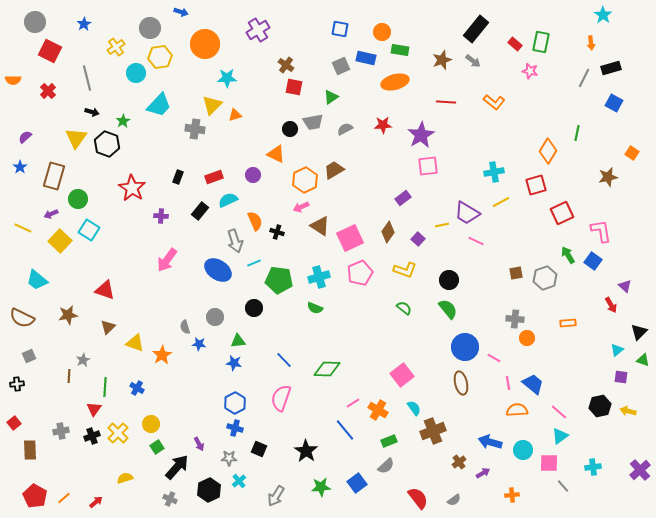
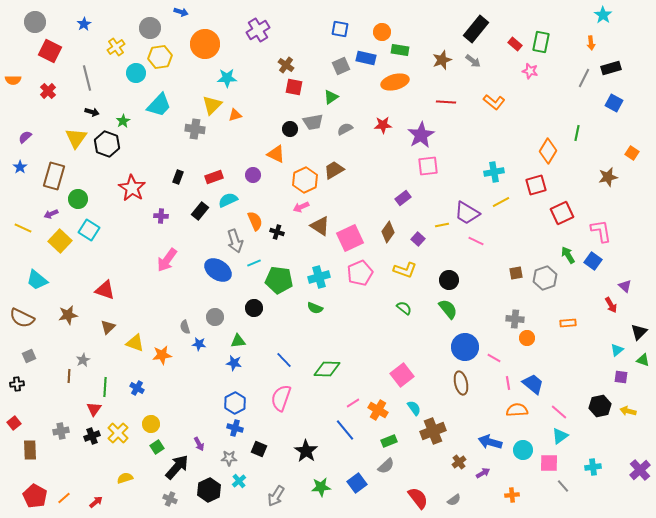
orange star at (162, 355): rotated 24 degrees clockwise
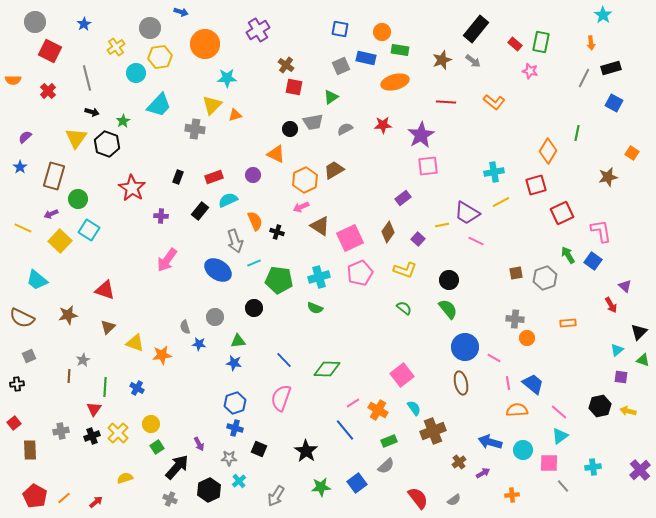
blue hexagon at (235, 403): rotated 10 degrees clockwise
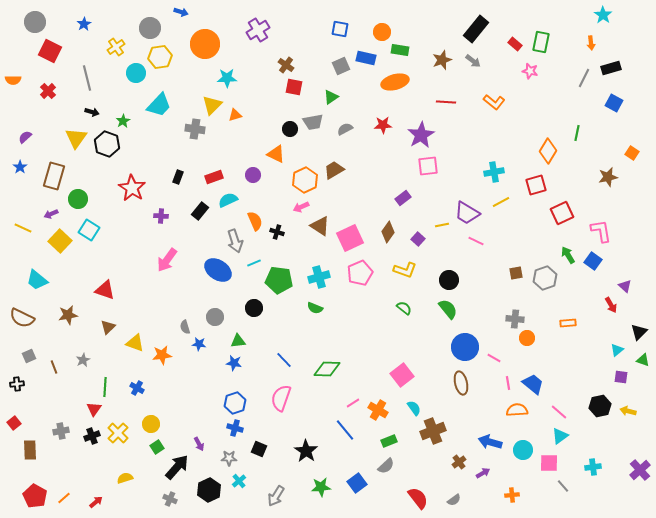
brown line at (69, 376): moved 15 px left, 9 px up; rotated 24 degrees counterclockwise
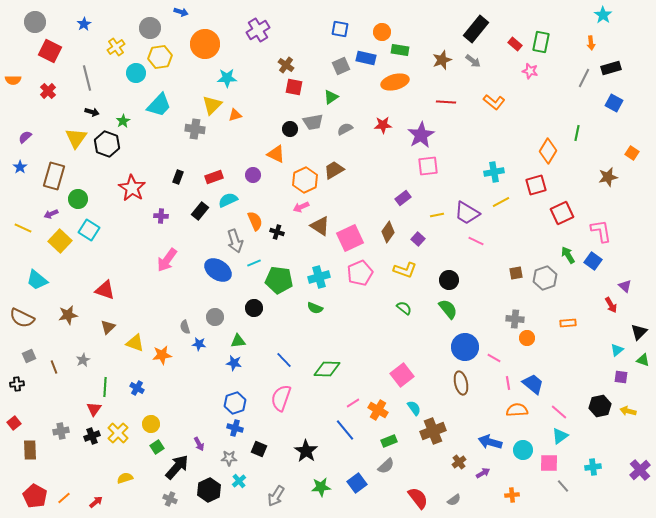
yellow line at (442, 225): moved 5 px left, 10 px up
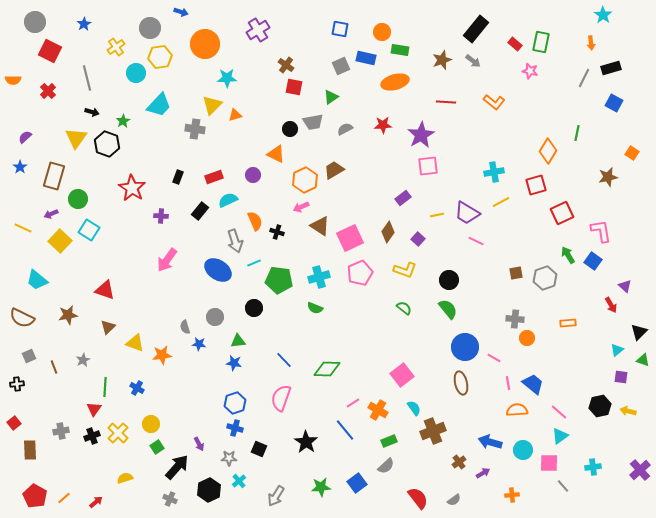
black star at (306, 451): moved 9 px up
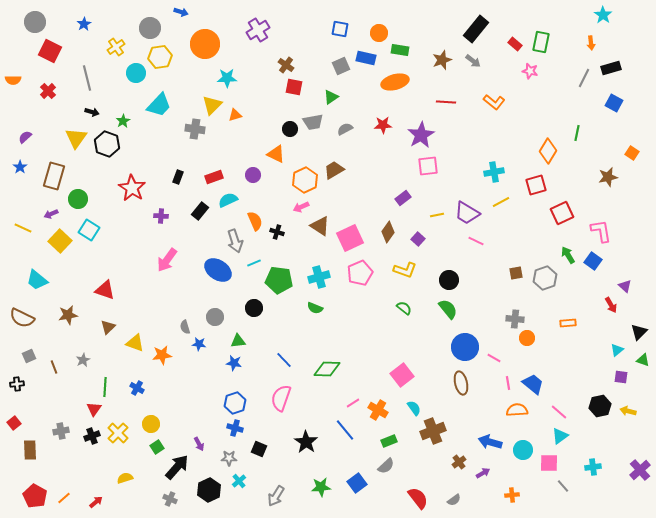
orange circle at (382, 32): moved 3 px left, 1 px down
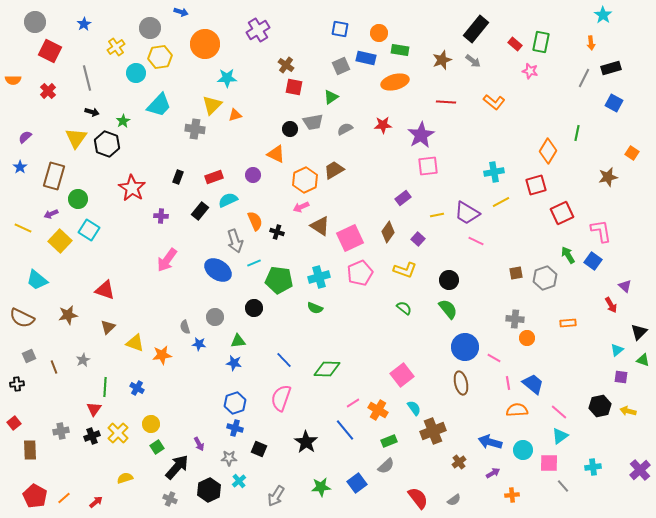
purple arrow at (483, 473): moved 10 px right
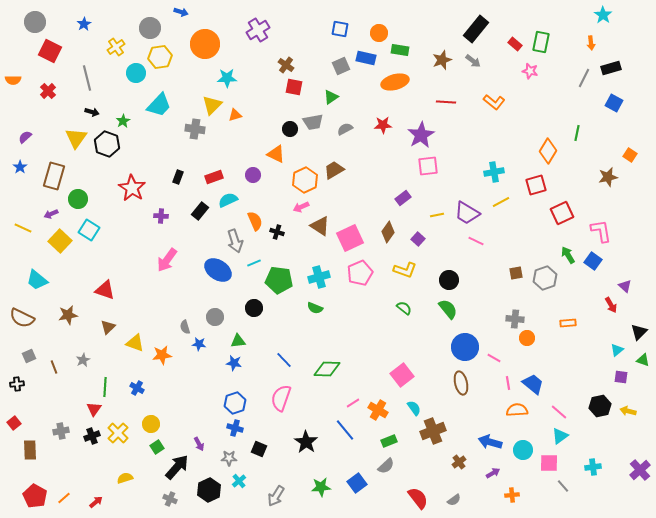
orange square at (632, 153): moved 2 px left, 2 px down
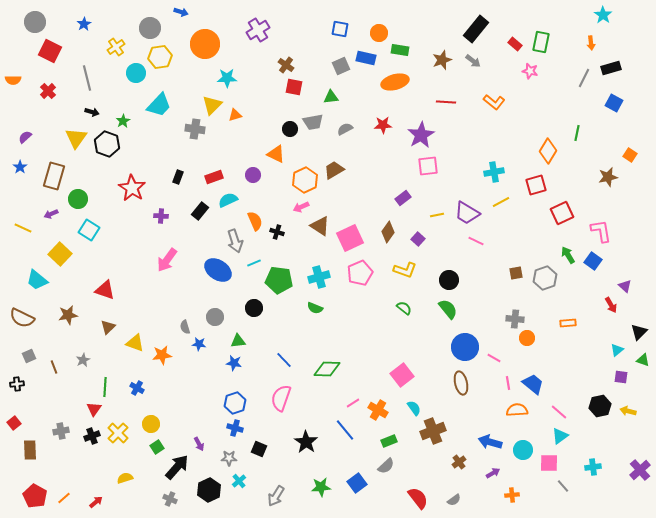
green triangle at (331, 97): rotated 28 degrees clockwise
yellow square at (60, 241): moved 13 px down
